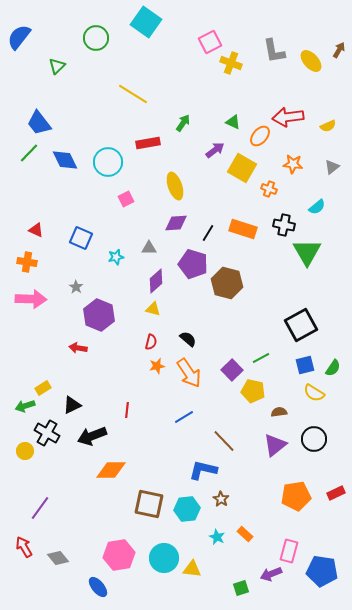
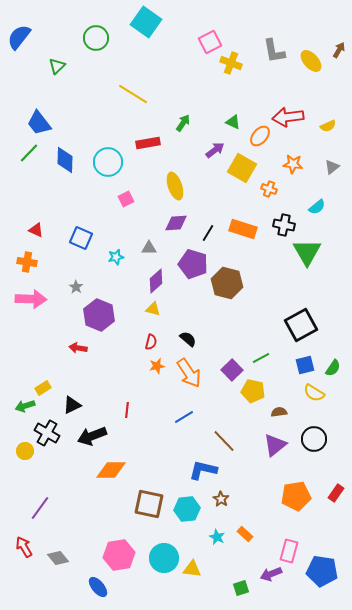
blue diamond at (65, 160): rotated 28 degrees clockwise
red rectangle at (336, 493): rotated 30 degrees counterclockwise
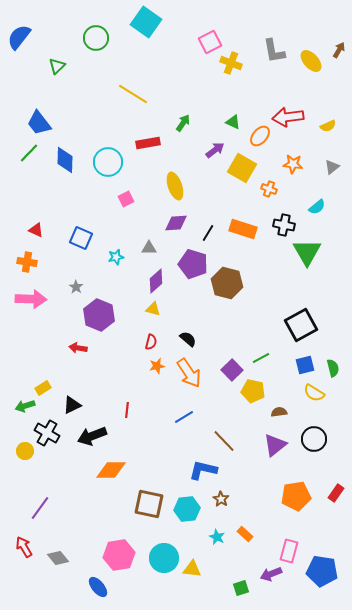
green semicircle at (333, 368): rotated 48 degrees counterclockwise
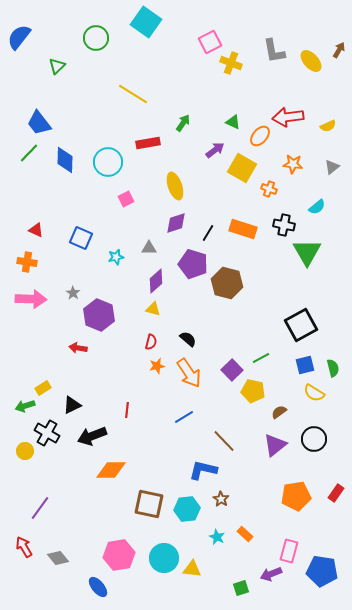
purple diamond at (176, 223): rotated 15 degrees counterclockwise
gray star at (76, 287): moved 3 px left, 6 px down
brown semicircle at (279, 412): rotated 28 degrees counterclockwise
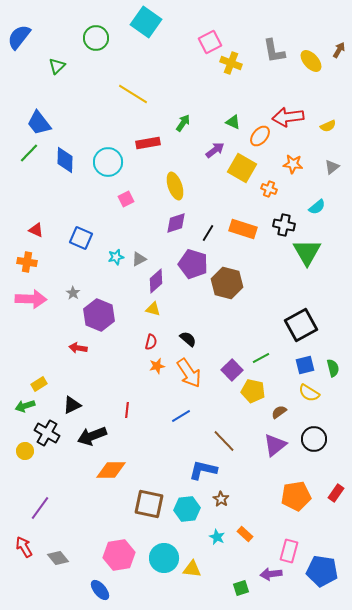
gray triangle at (149, 248): moved 10 px left, 11 px down; rotated 28 degrees counterclockwise
yellow rectangle at (43, 388): moved 4 px left, 4 px up
yellow semicircle at (314, 393): moved 5 px left
blue line at (184, 417): moved 3 px left, 1 px up
purple arrow at (271, 574): rotated 15 degrees clockwise
blue ellipse at (98, 587): moved 2 px right, 3 px down
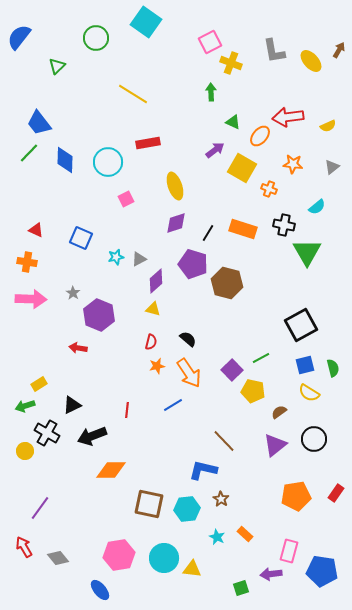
green arrow at (183, 123): moved 28 px right, 31 px up; rotated 36 degrees counterclockwise
blue line at (181, 416): moved 8 px left, 11 px up
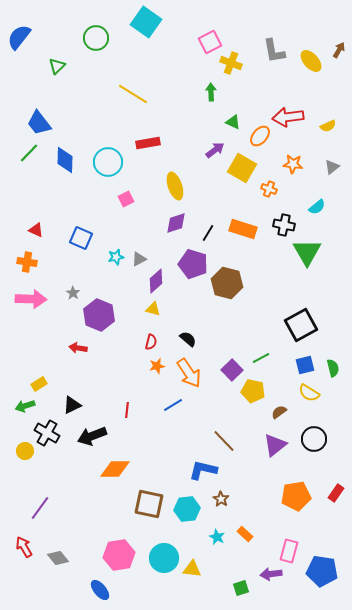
orange diamond at (111, 470): moved 4 px right, 1 px up
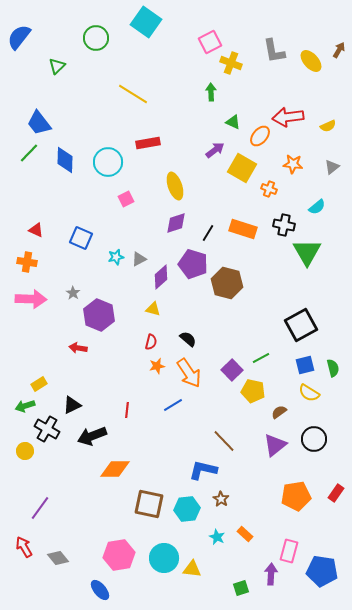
purple diamond at (156, 281): moved 5 px right, 4 px up
black cross at (47, 433): moved 4 px up
purple arrow at (271, 574): rotated 100 degrees clockwise
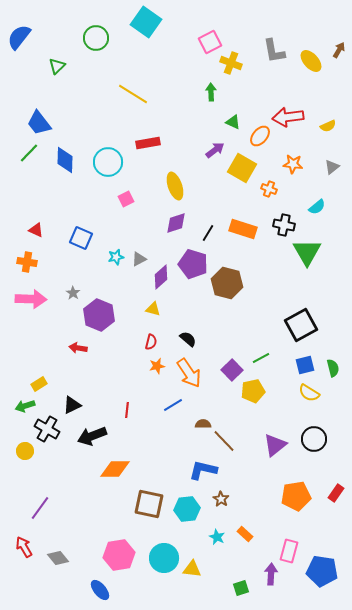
yellow pentagon at (253, 391): rotated 25 degrees counterclockwise
brown semicircle at (279, 412): moved 76 px left, 12 px down; rotated 35 degrees clockwise
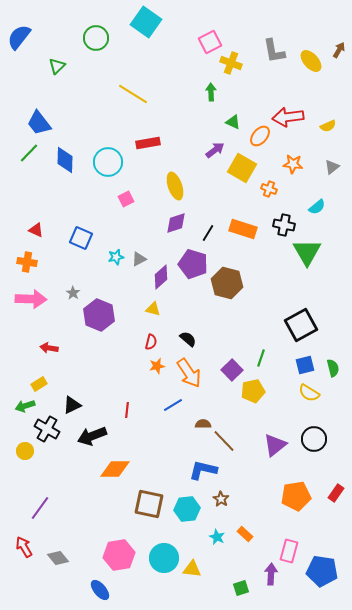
red arrow at (78, 348): moved 29 px left
green line at (261, 358): rotated 42 degrees counterclockwise
